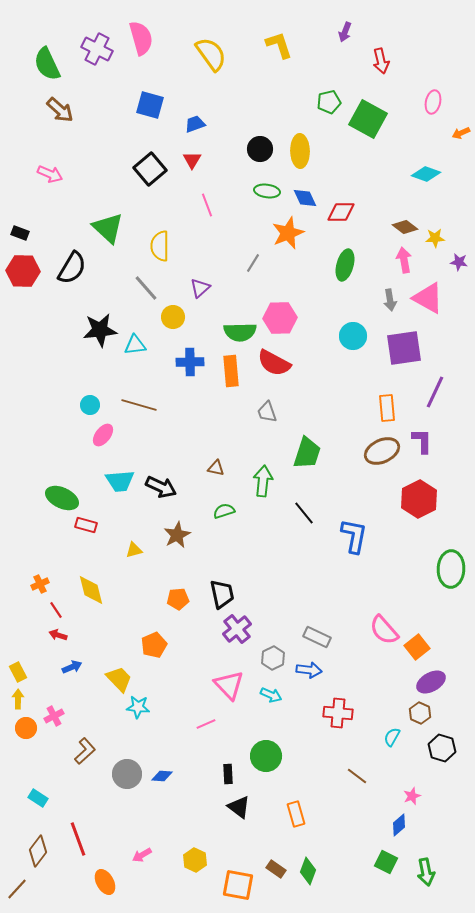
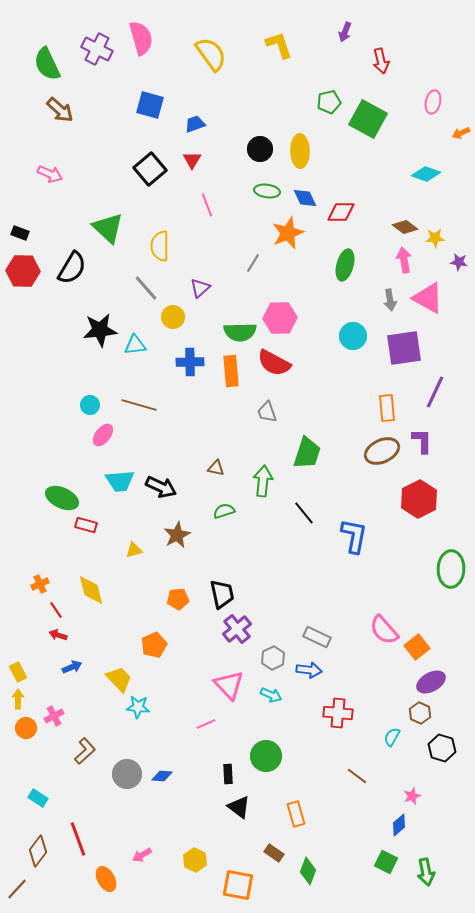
brown rectangle at (276, 869): moved 2 px left, 16 px up
orange ellipse at (105, 882): moved 1 px right, 3 px up
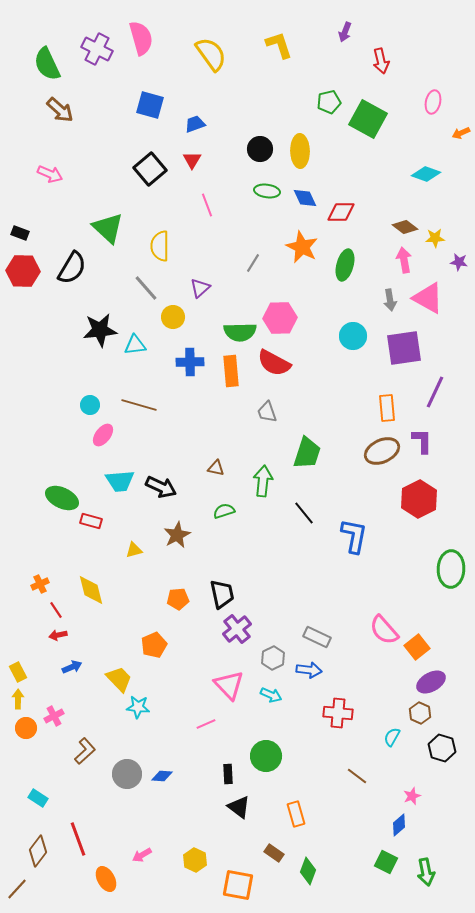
orange star at (288, 233): moved 14 px right, 14 px down; rotated 24 degrees counterclockwise
red rectangle at (86, 525): moved 5 px right, 4 px up
red arrow at (58, 635): rotated 30 degrees counterclockwise
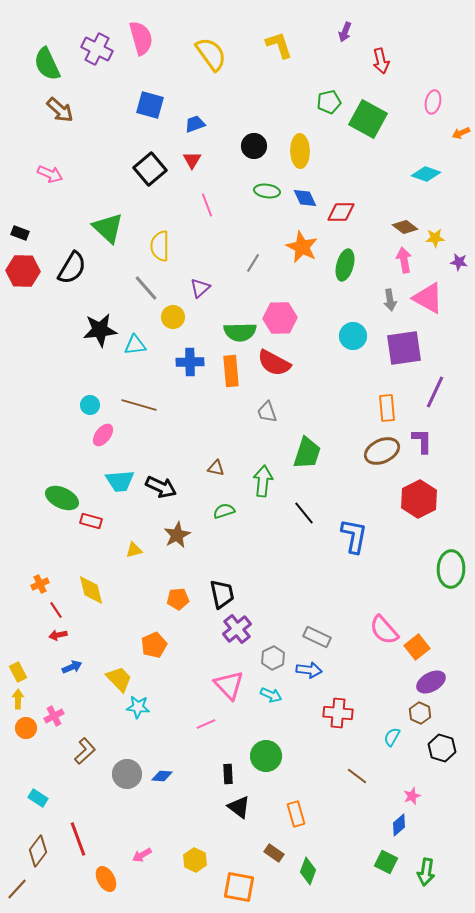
black circle at (260, 149): moved 6 px left, 3 px up
green arrow at (426, 872): rotated 20 degrees clockwise
orange square at (238, 885): moved 1 px right, 2 px down
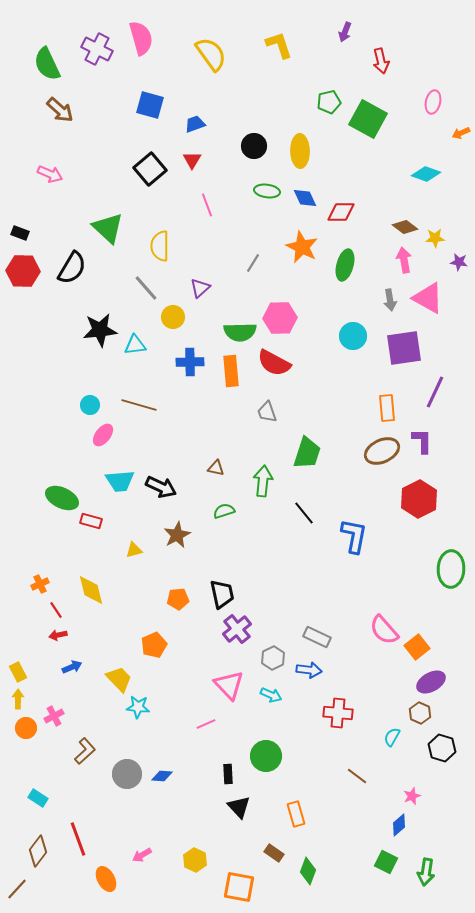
black triangle at (239, 807): rotated 10 degrees clockwise
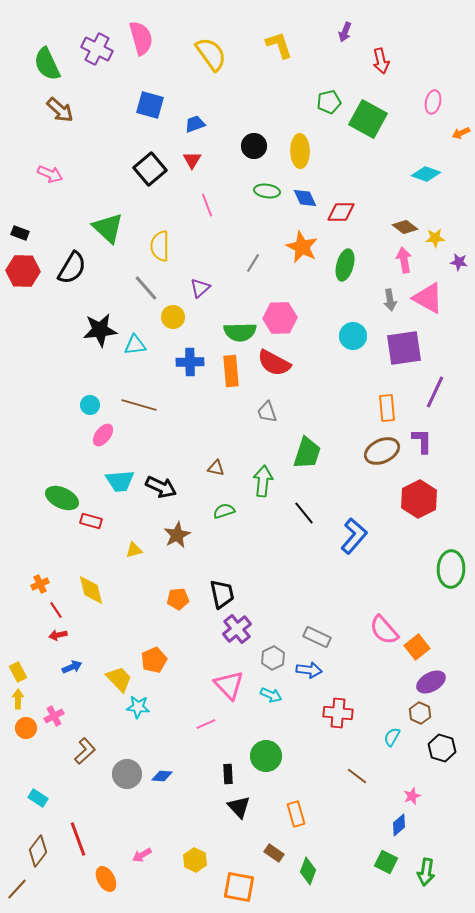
blue L-shape at (354, 536): rotated 30 degrees clockwise
orange pentagon at (154, 645): moved 15 px down
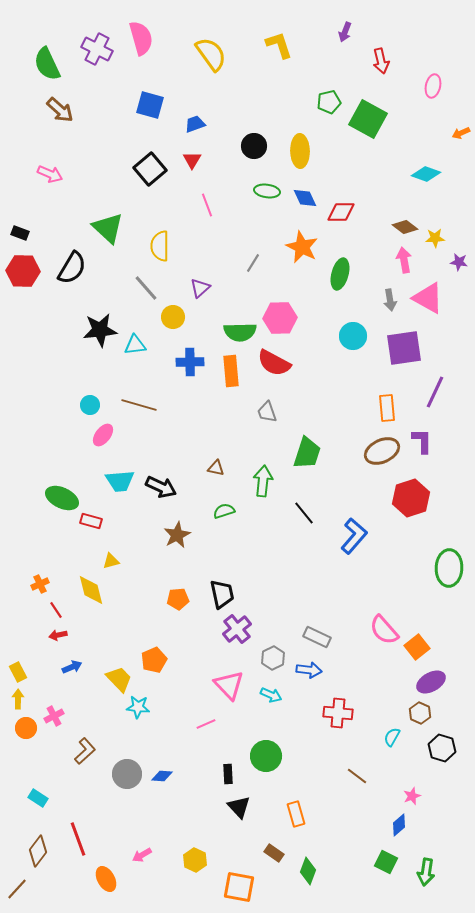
pink ellipse at (433, 102): moved 16 px up
green ellipse at (345, 265): moved 5 px left, 9 px down
red hexagon at (419, 499): moved 8 px left, 1 px up; rotated 9 degrees clockwise
yellow triangle at (134, 550): moved 23 px left, 11 px down
green ellipse at (451, 569): moved 2 px left, 1 px up
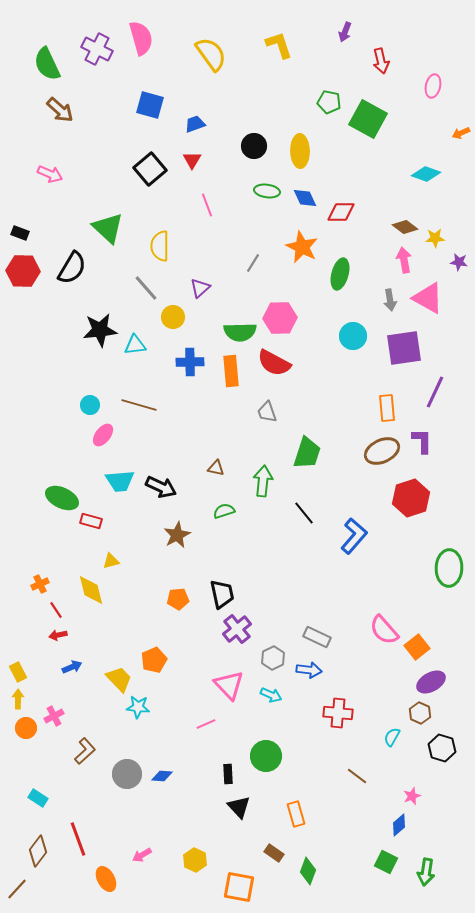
green pentagon at (329, 102): rotated 25 degrees clockwise
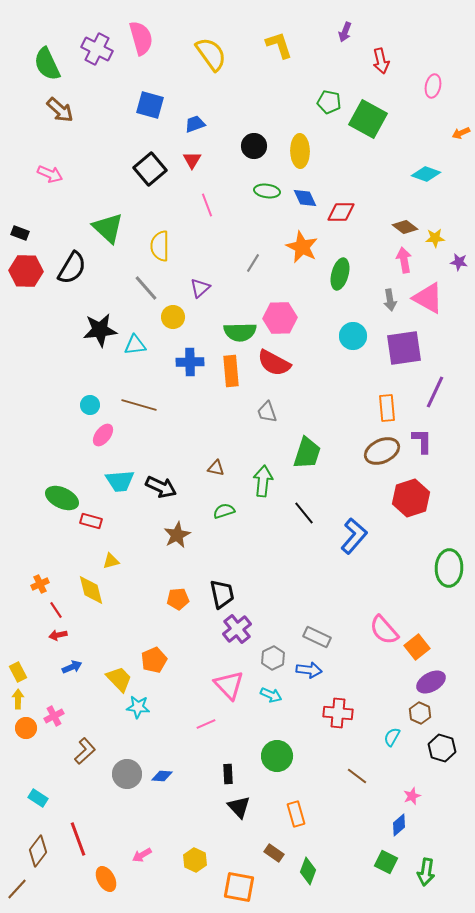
red hexagon at (23, 271): moved 3 px right
green circle at (266, 756): moved 11 px right
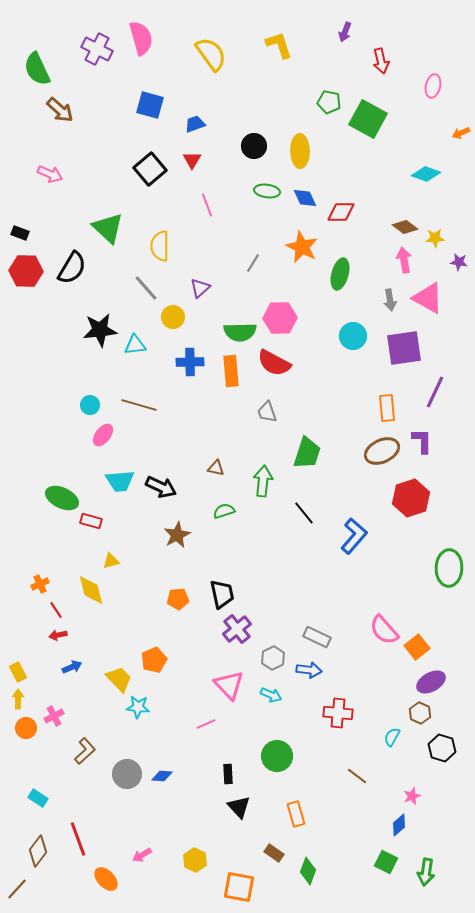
green semicircle at (47, 64): moved 10 px left, 5 px down
orange ellipse at (106, 879): rotated 15 degrees counterclockwise
